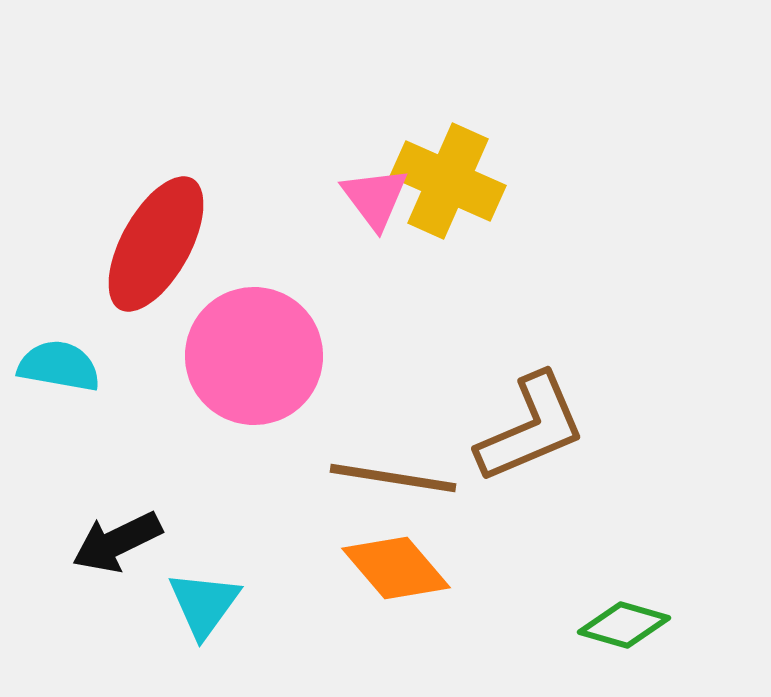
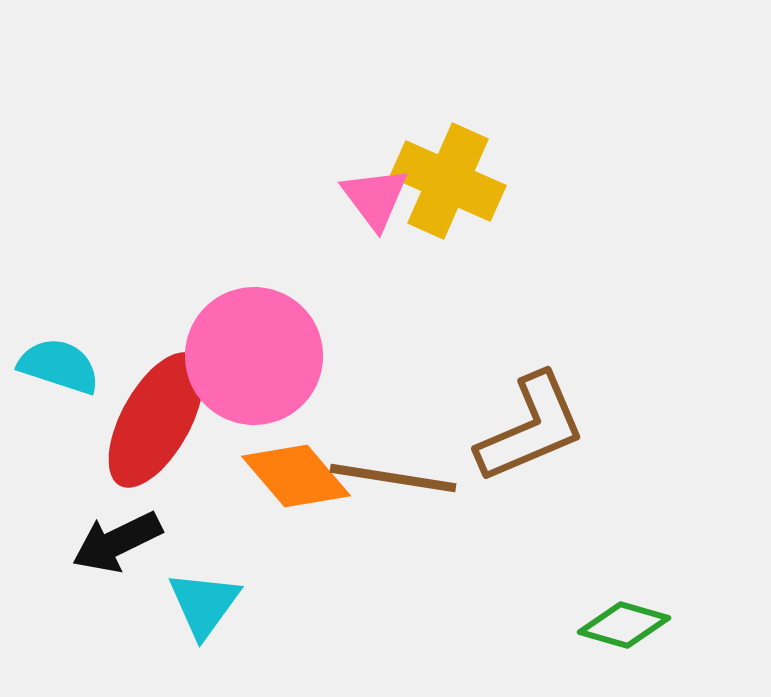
red ellipse: moved 176 px down
cyan semicircle: rotated 8 degrees clockwise
orange diamond: moved 100 px left, 92 px up
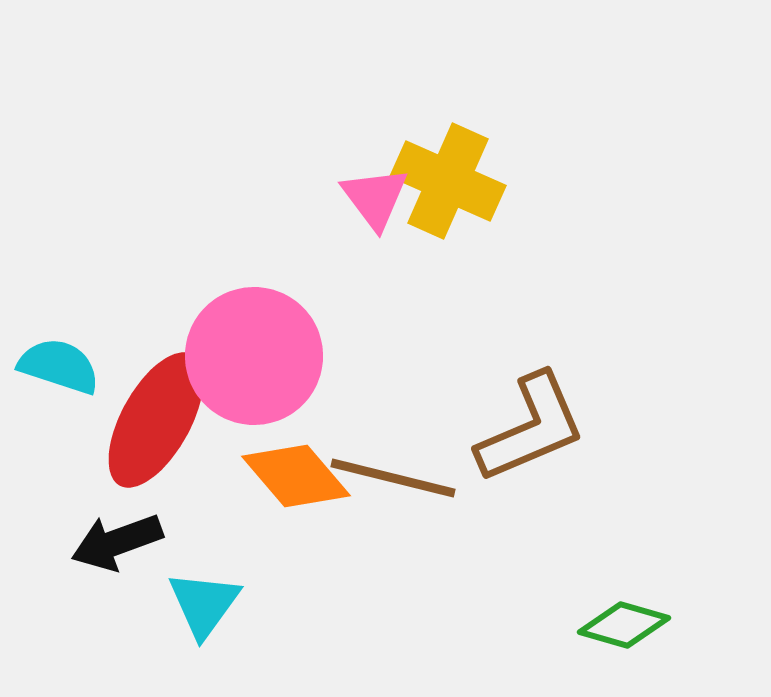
brown line: rotated 5 degrees clockwise
black arrow: rotated 6 degrees clockwise
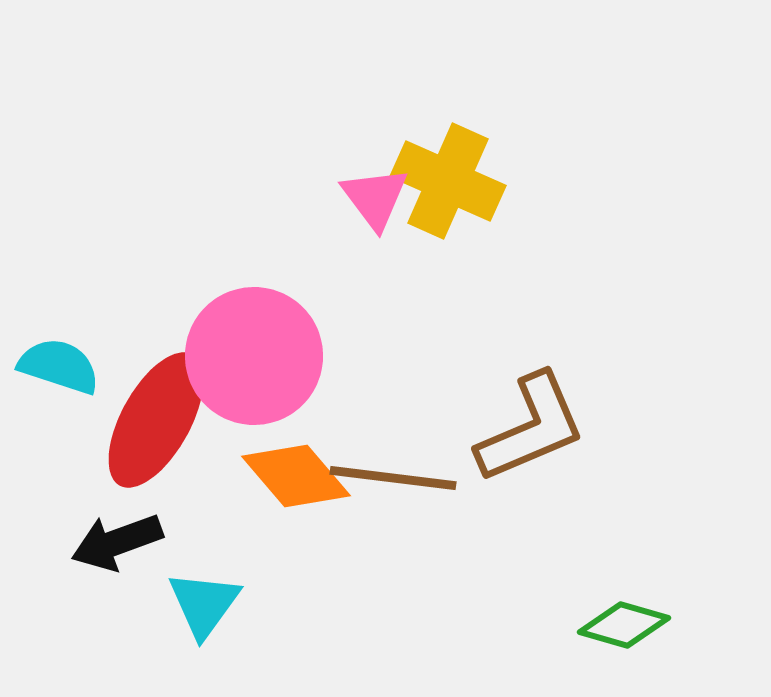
brown line: rotated 7 degrees counterclockwise
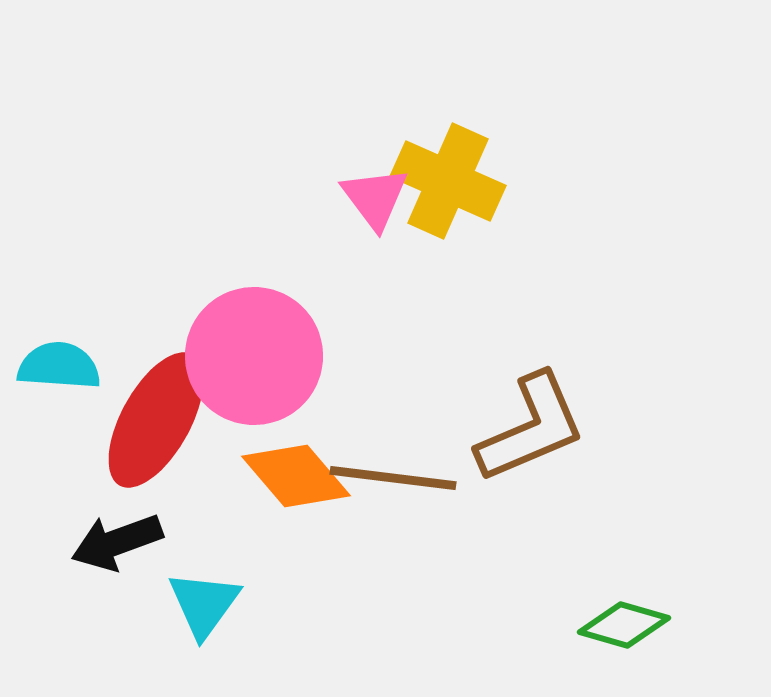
cyan semicircle: rotated 14 degrees counterclockwise
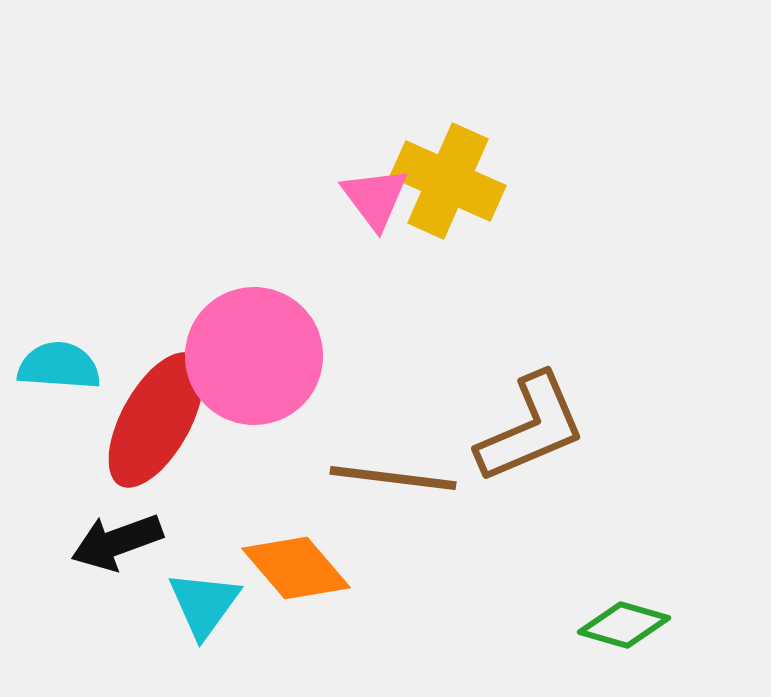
orange diamond: moved 92 px down
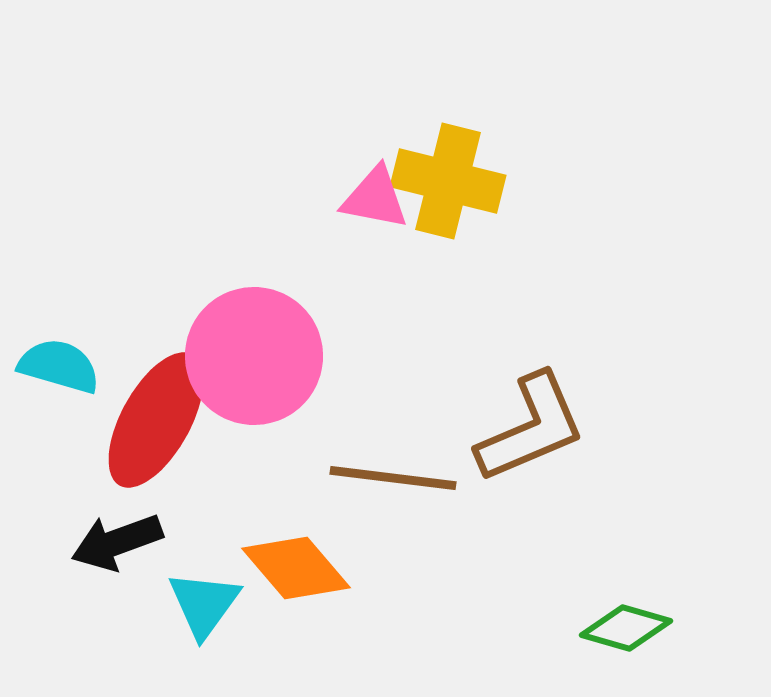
yellow cross: rotated 10 degrees counterclockwise
pink triangle: rotated 42 degrees counterclockwise
cyan semicircle: rotated 12 degrees clockwise
green diamond: moved 2 px right, 3 px down
